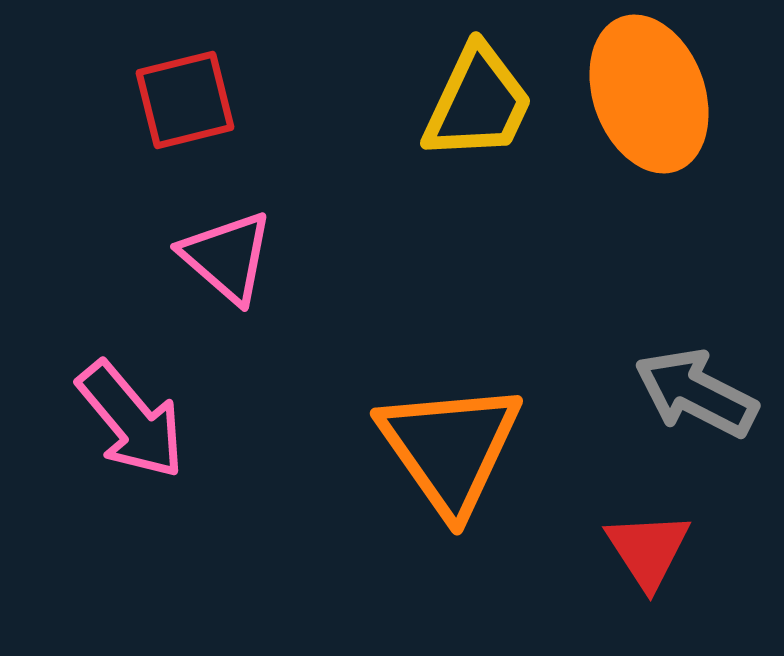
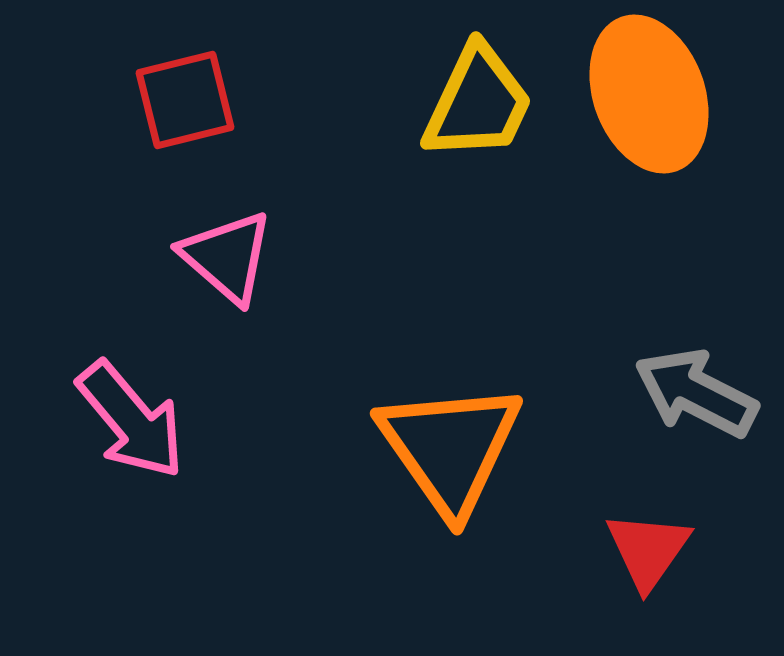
red triangle: rotated 8 degrees clockwise
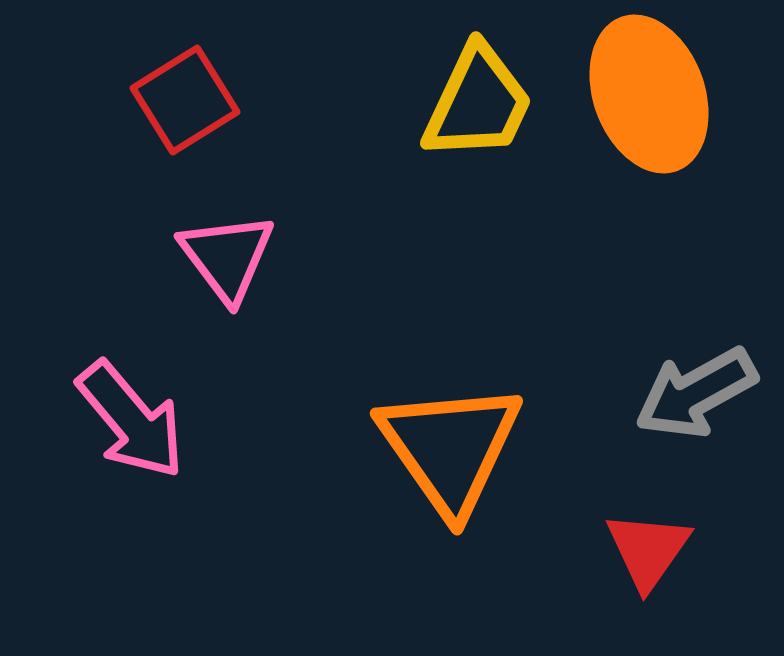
red square: rotated 18 degrees counterclockwise
pink triangle: rotated 12 degrees clockwise
gray arrow: rotated 56 degrees counterclockwise
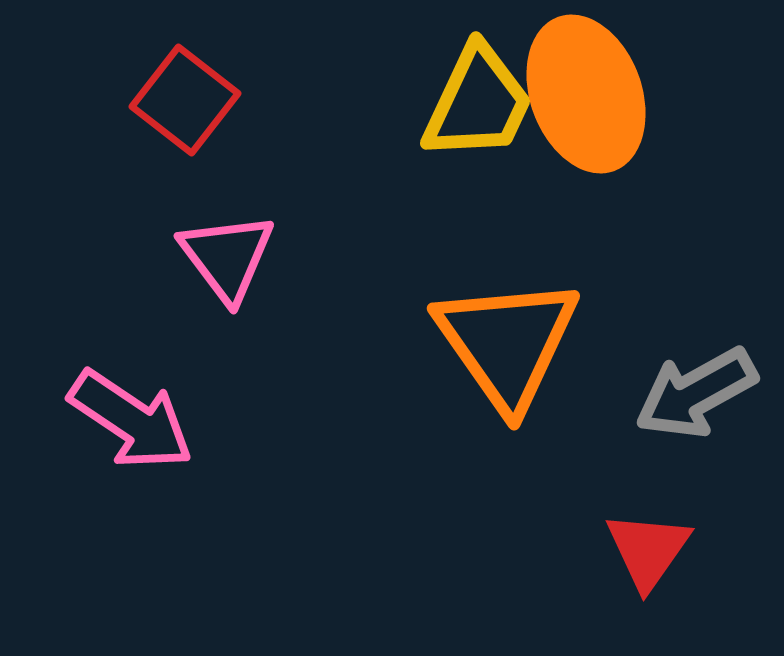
orange ellipse: moved 63 px left
red square: rotated 20 degrees counterclockwise
pink arrow: rotated 16 degrees counterclockwise
orange triangle: moved 57 px right, 105 px up
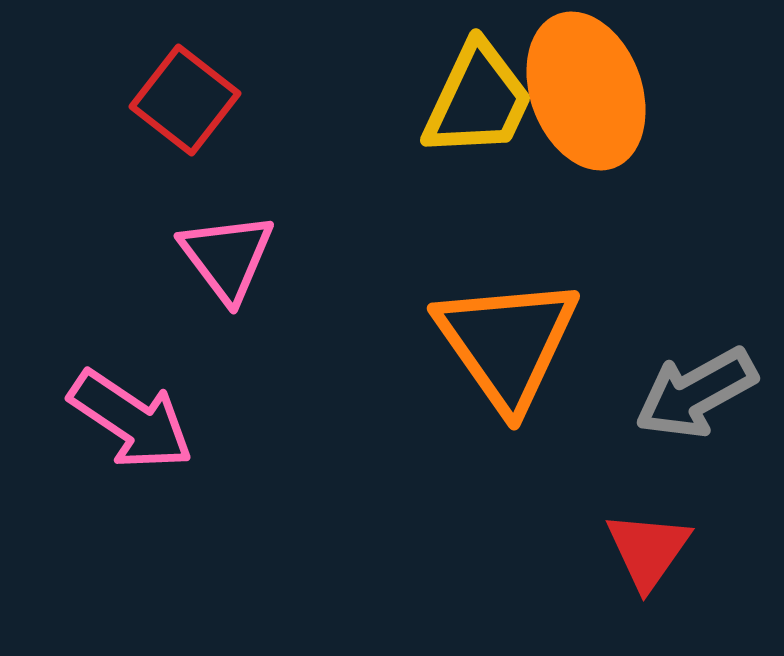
orange ellipse: moved 3 px up
yellow trapezoid: moved 3 px up
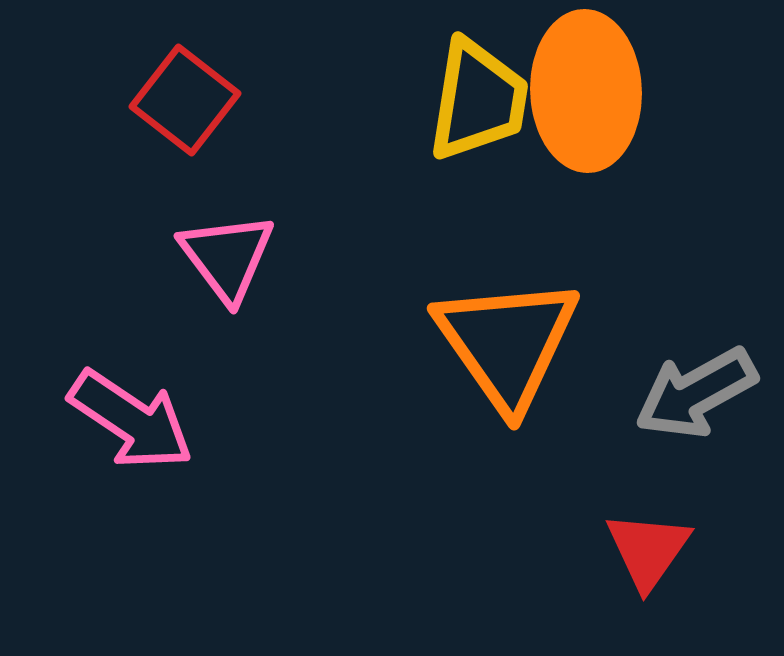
orange ellipse: rotated 18 degrees clockwise
yellow trapezoid: rotated 16 degrees counterclockwise
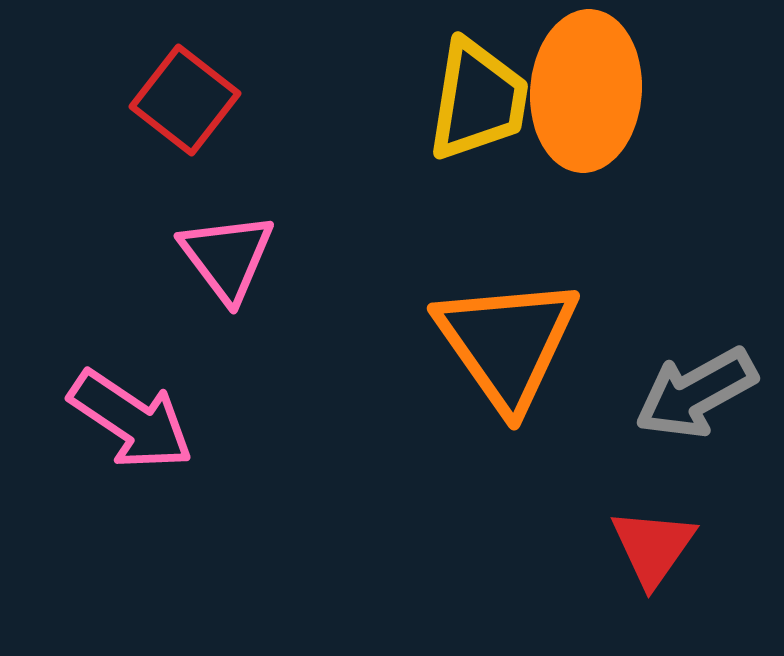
orange ellipse: rotated 6 degrees clockwise
red triangle: moved 5 px right, 3 px up
